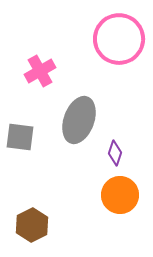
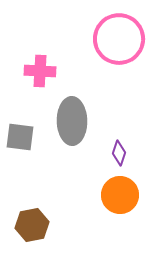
pink cross: rotated 32 degrees clockwise
gray ellipse: moved 7 px left, 1 px down; rotated 21 degrees counterclockwise
purple diamond: moved 4 px right
brown hexagon: rotated 16 degrees clockwise
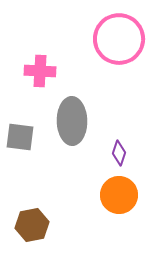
orange circle: moved 1 px left
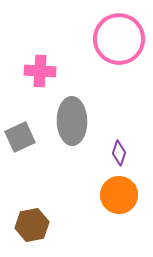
gray square: rotated 32 degrees counterclockwise
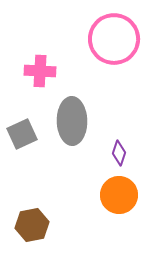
pink circle: moved 5 px left
gray square: moved 2 px right, 3 px up
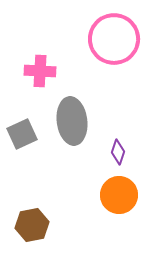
gray ellipse: rotated 6 degrees counterclockwise
purple diamond: moved 1 px left, 1 px up
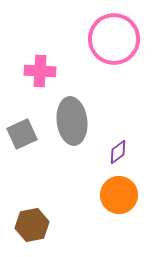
purple diamond: rotated 35 degrees clockwise
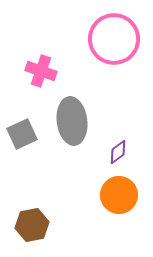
pink cross: moved 1 px right; rotated 16 degrees clockwise
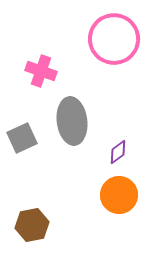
gray square: moved 4 px down
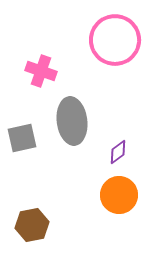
pink circle: moved 1 px right, 1 px down
gray square: rotated 12 degrees clockwise
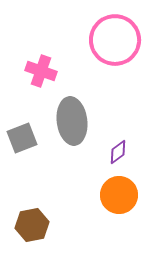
gray square: rotated 8 degrees counterclockwise
